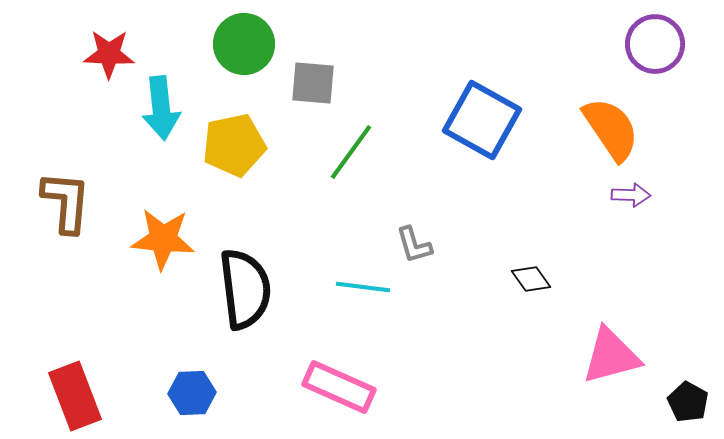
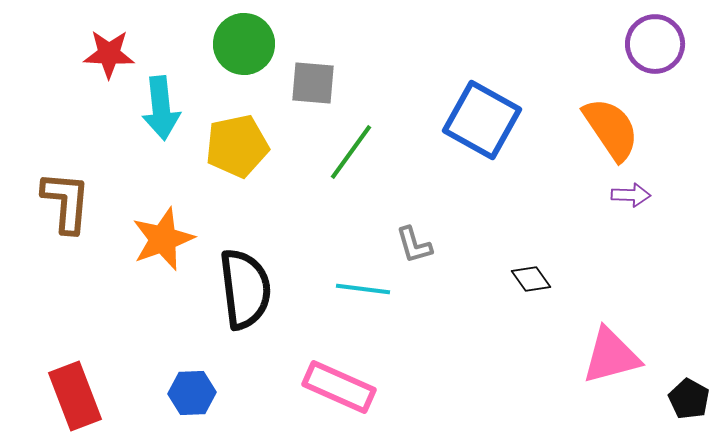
yellow pentagon: moved 3 px right, 1 px down
orange star: rotated 26 degrees counterclockwise
cyan line: moved 2 px down
black pentagon: moved 1 px right, 3 px up
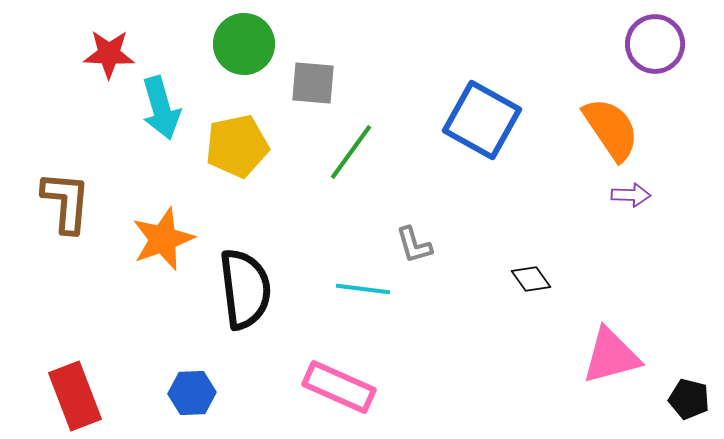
cyan arrow: rotated 10 degrees counterclockwise
black pentagon: rotated 15 degrees counterclockwise
